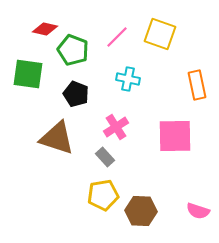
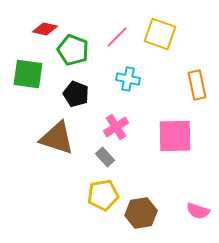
brown hexagon: moved 2 px down; rotated 12 degrees counterclockwise
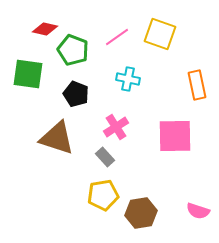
pink line: rotated 10 degrees clockwise
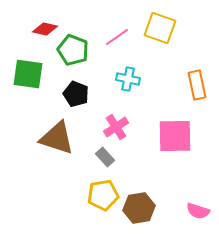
yellow square: moved 6 px up
brown hexagon: moved 2 px left, 5 px up
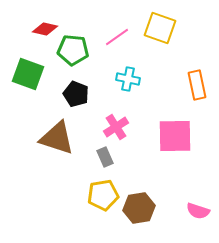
green pentagon: rotated 16 degrees counterclockwise
green square: rotated 12 degrees clockwise
gray rectangle: rotated 18 degrees clockwise
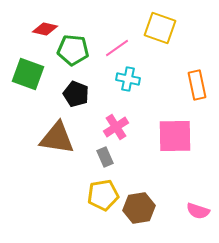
pink line: moved 11 px down
brown triangle: rotated 9 degrees counterclockwise
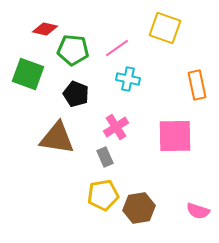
yellow square: moved 5 px right
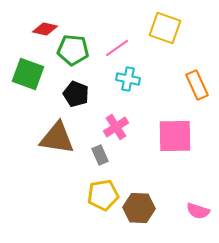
orange rectangle: rotated 12 degrees counterclockwise
gray rectangle: moved 5 px left, 2 px up
brown hexagon: rotated 12 degrees clockwise
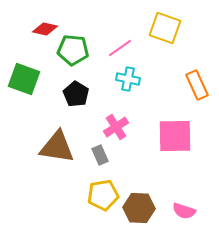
pink line: moved 3 px right
green square: moved 4 px left, 5 px down
black pentagon: rotated 10 degrees clockwise
brown triangle: moved 9 px down
pink semicircle: moved 14 px left
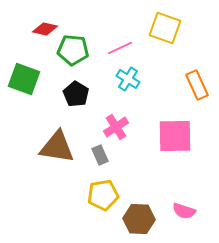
pink line: rotated 10 degrees clockwise
cyan cross: rotated 20 degrees clockwise
brown hexagon: moved 11 px down
